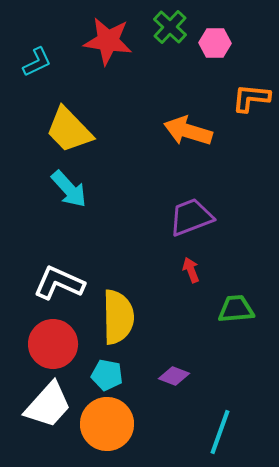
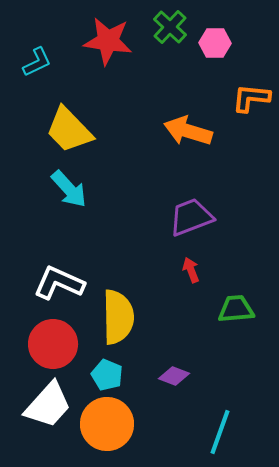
cyan pentagon: rotated 12 degrees clockwise
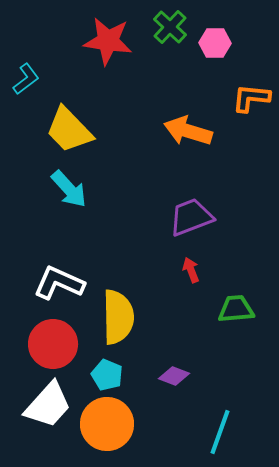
cyan L-shape: moved 11 px left, 17 px down; rotated 12 degrees counterclockwise
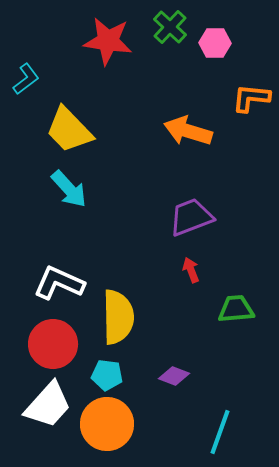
cyan pentagon: rotated 16 degrees counterclockwise
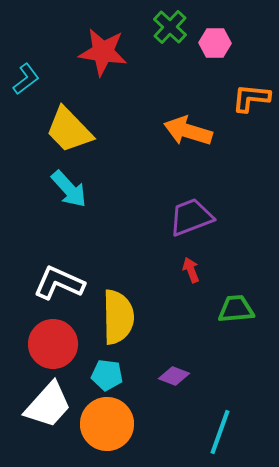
red star: moved 5 px left, 11 px down
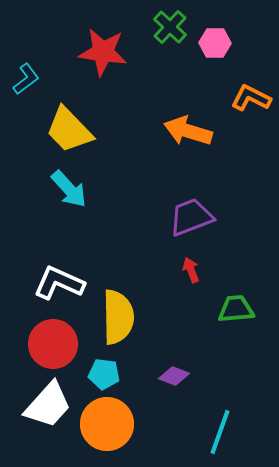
orange L-shape: rotated 21 degrees clockwise
cyan pentagon: moved 3 px left, 1 px up
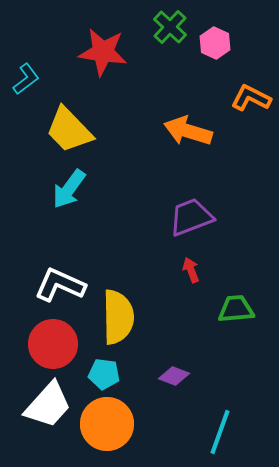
pink hexagon: rotated 24 degrees clockwise
cyan arrow: rotated 78 degrees clockwise
white L-shape: moved 1 px right, 2 px down
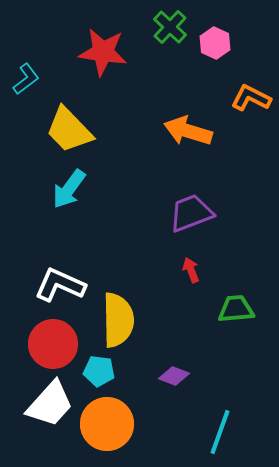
purple trapezoid: moved 4 px up
yellow semicircle: moved 3 px down
cyan pentagon: moved 5 px left, 3 px up
white trapezoid: moved 2 px right, 1 px up
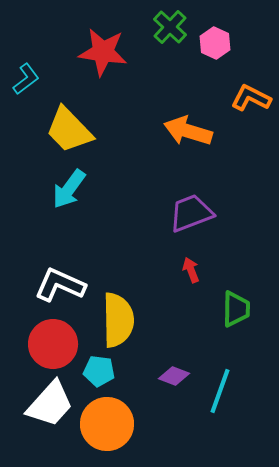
green trapezoid: rotated 96 degrees clockwise
cyan line: moved 41 px up
